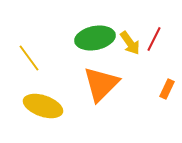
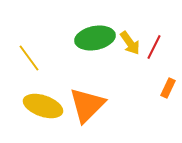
red line: moved 8 px down
orange triangle: moved 14 px left, 21 px down
orange rectangle: moved 1 px right, 1 px up
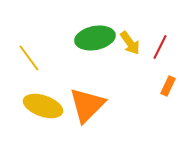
red line: moved 6 px right
orange rectangle: moved 2 px up
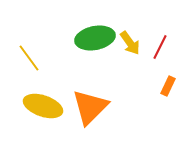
orange triangle: moved 3 px right, 2 px down
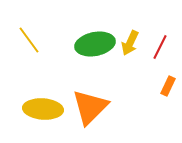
green ellipse: moved 6 px down
yellow arrow: rotated 60 degrees clockwise
yellow line: moved 18 px up
yellow ellipse: moved 3 px down; rotated 15 degrees counterclockwise
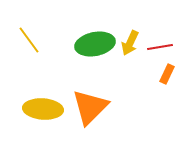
red line: rotated 55 degrees clockwise
orange rectangle: moved 1 px left, 12 px up
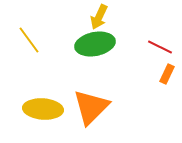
yellow arrow: moved 31 px left, 26 px up
red line: rotated 35 degrees clockwise
orange triangle: moved 1 px right
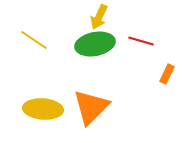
yellow line: moved 5 px right; rotated 20 degrees counterclockwise
red line: moved 19 px left, 6 px up; rotated 10 degrees counterclockwise
